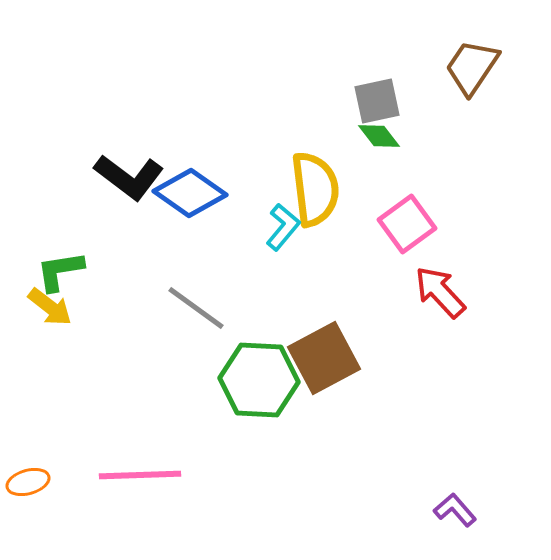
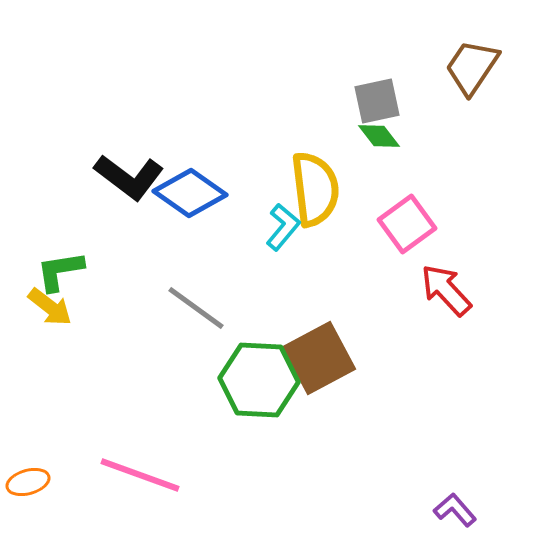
red arrow: moved 6 px right, 2 px up
brown square: moved 5 px left
pink line: rotated 22 degrees clockwise
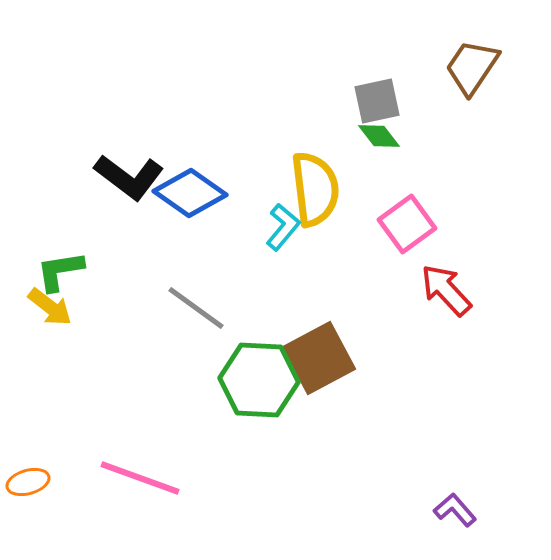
pink line: moved 3 px down
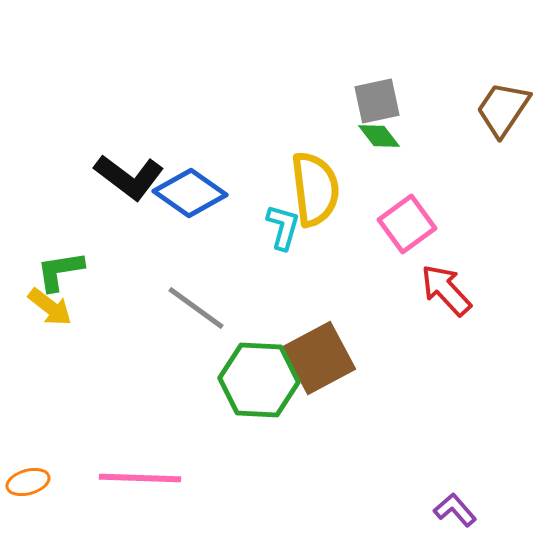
brown trapezoid: moved 31 px right, 42 px down
cyan L-shape: rotated 24 degrees counterclockwise
pink line: rotated 18 degrees counterclockwise
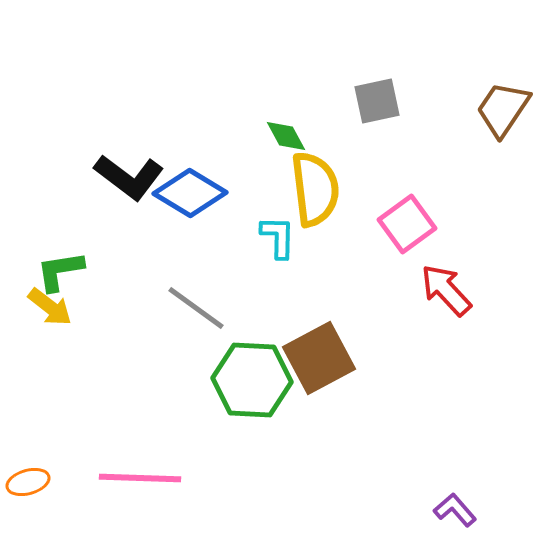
green diamond: moved 93 px left; rotated 9 degrees clockwise
blue diamond: rotated 4 degrees counterclockwise
cyan L-shape: moved 5 px left, 10 px down; rotated 15 degrees counterclockwise
green hexagon: moved 7 px left
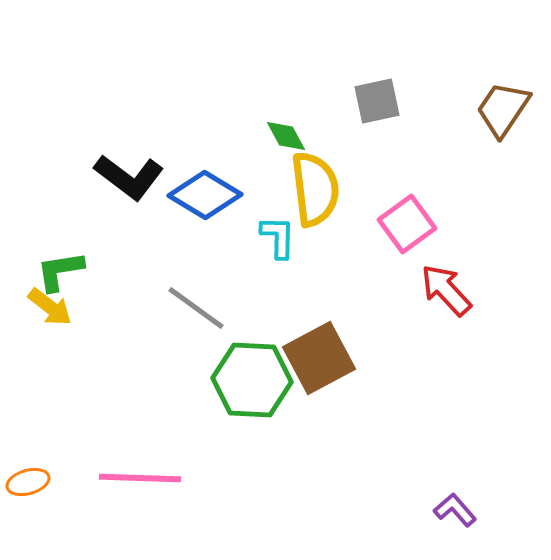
blue diamond: moved 15 px right, 2 px down
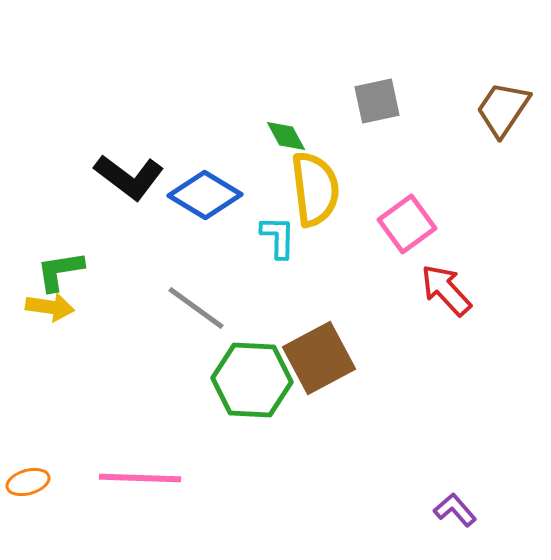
yellow arrow: rotated 30 degrees counterclockwise
